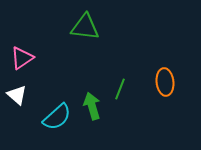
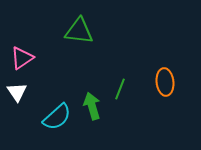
green triangle: moved 6 px left, 4 px down
white triangle: moved 3 px up; rotated 15 degrees clockwise
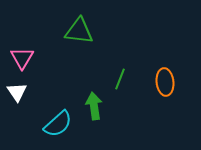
pink triangle: rotated 25 degrees counterclockwise
green line: moved 10 px up
green arrow: moved 2 px right; rotated 8 degrees clockwise
cyan semicircle: moved 1 px right, 7 px down
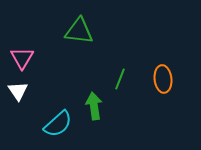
orange ellipse: moved 2 px left, 3 px up
white triangle: moved 1 px right, 1 px up
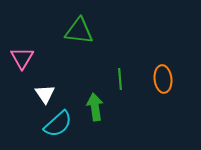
green line: rotated 25 degrees counterclockwise
white triangle: moved 27 px right, 3 px down
green arrow: moved 1 px right, 1 px down
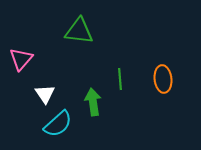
pink triangle: moved 1 px left, 1 px down; rotated 10 degrees clockwise
green arrow: moved 2 px left, 5 px up
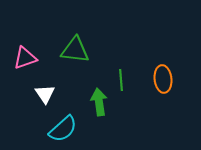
green triangle: moved 4 px left, 19 px down
pink triangle: moved 4 px right, 1 px up; rotated 30 degrees clockwise
green line: moved 1 px right, 1 px down
green arrow: moved 6 px right
cyan semicircle: moved 5 px right, 5 px down
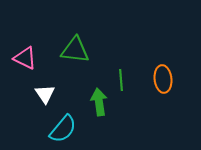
pink triangle: rotated 45 degrees clockwise
cyan semicircle: rotated 8 degrees counterclockwise
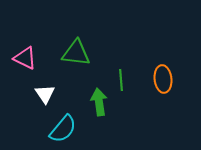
green triangle: moved 1 px right, 3 px down
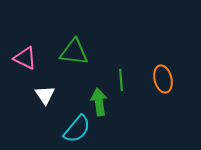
green triangle: moved 2 px left, 1 px up
orange ellipse: rotated 8 degrees counterclockwise
white triangle: moved 1 px down
cyan semicircle: moved 14 px right
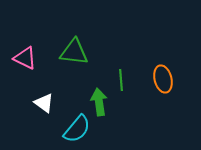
white triangle: moved 1 px left, 8 px down; rotated 20 degrees counterclockwise
